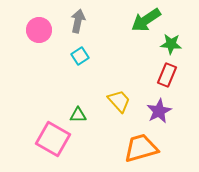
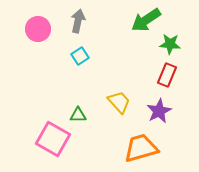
pink circle: moved 1 px left, 1 px up
green star: moved 1 px left
yellow trapezoid: moved 1 px down
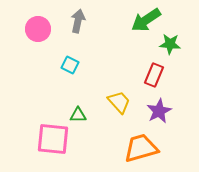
cyan square: moved 10 px left, 9 px down; rotated 30 degrees counterclockwise
red rectangle: moved 13 px left
pink square: rotated 24 degrees counterclockwise
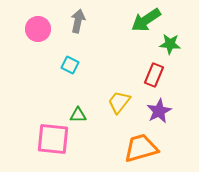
yellow trapezoid: rotated 100 degrees counterclockwise
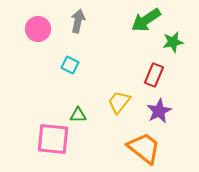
green star: moved 3 px right, 2 px up; rotated 15 degrees counterclockwise
orange trapezoid: moved 3 px right; rotated 54 degrees clockwise
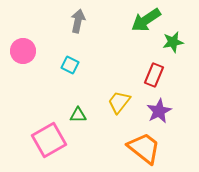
pink circle: moved 15 px left, 22 px down
pink square: moved 4 px left, 1 px down; rotated 36 degrees counterclockwise
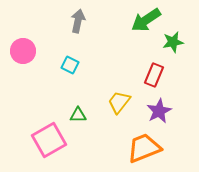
orange trapezoid: rotated 60 degrees counterclockwise
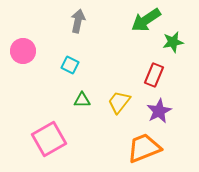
green triangle: moved 4 px right, 15 px up
pink square: moved 1 px up
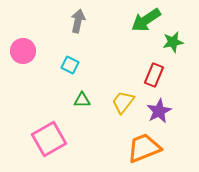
yellow trapezoid: moved 4 px right
